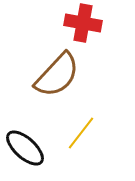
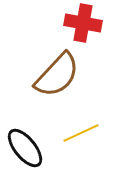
yellow line: rotated 27 degrees clockwise
black ellipse: rotated 9 degrees clockwise
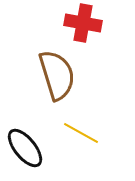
brown semicircle: rotated 60 degrees counterclockwise
yellow line: rotated 54 degrees clockwise
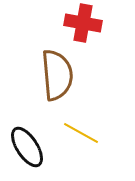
brown semicircle: rotated 12 degrees clockwise
black ellipse: moved 2 px right, 1 px up; rotated 6 degrees clockwise
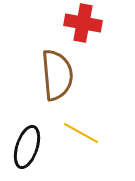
black ellipse: rotated 51 degrees clockwise
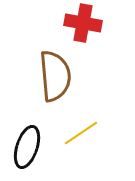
brown semicircle: moved 2 px left, 1 px down
yellow line: rotated 63 degrees counterclockwise
